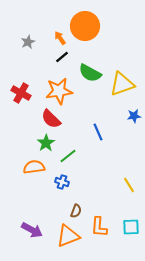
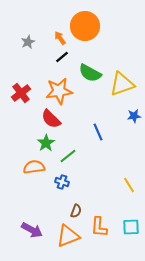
red cross: rotated 24 degrees clockwise
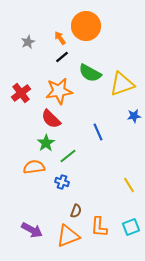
orange circle: moved 1 px right
cyan square: rotated 18 degrees counterclockwise
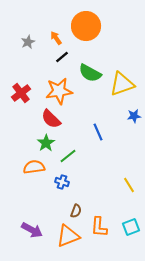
orange arrow: moved 4 px left
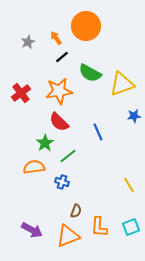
red semicircle: moved 8 px right, 3 px down
green star: moved 1 px left
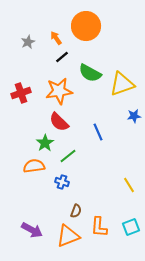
red cross: rotated 18 degrees clockwise
orange semicircle: moved 1 px up
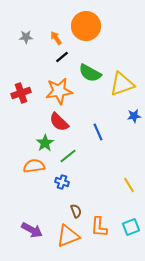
gray star: moved 2 px left, 5 px up; rotated 24 degrees clockwise
brown semicircle: rotated 40 degrees counterclockwise
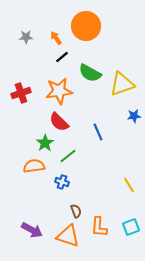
orange triangle: rotated 40 degrees clockwise
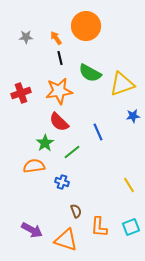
black line: moved 2 px left, 1 px down; rotated 64 degrees counterclockwise
blue star: moved 1 px left
green line: moved 4 px right, 4 px up
orange triangle: moved 2 px left, 4 px down
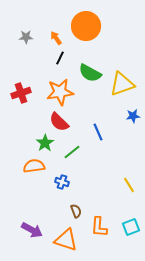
black line: rotated 40 degrees clockwise
orange star: moved 1 px right, 1 px down
